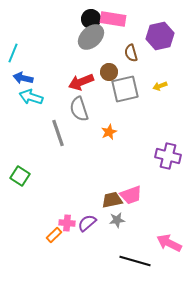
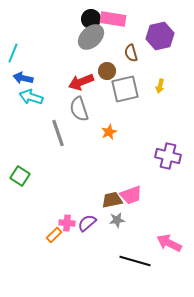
brown circle: moved 2 px left, 1 px up
yellow arrow: rotated 56 degrees counterclockwise
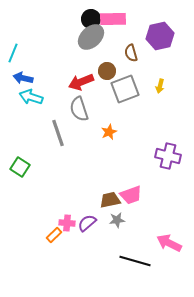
pink rectangle: rotated 10 degrees counterclockwise
gray square: rotated 8 degrees counterclockwise
green square: moved 9 px up
brown trapezoid: moved 2 px left
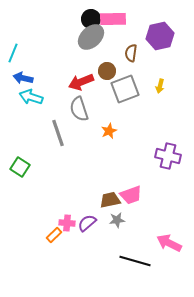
brown semicircle: rotated 24 degrees clockwise
orange star: moved 1 px up
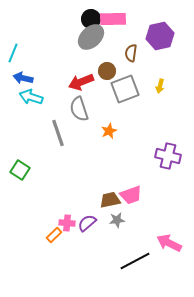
green square: moved 3 px down
black line: rotated 44 degrees counterclockwise
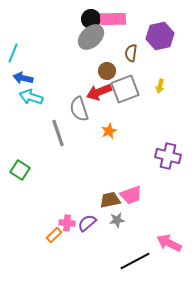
red arrow: moved 18 px right, 10 px down
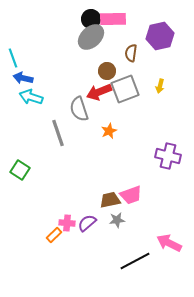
cyan line: moved 5 px down; rotated 42 degrees counterclockwise
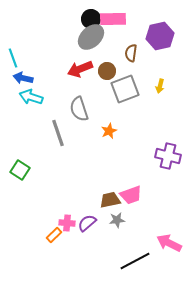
red arrow: moved 19 px left, 23 px up
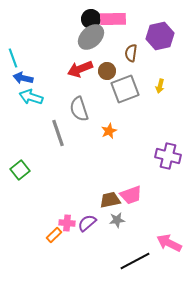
green square: rotated 18 degrees clockwise
